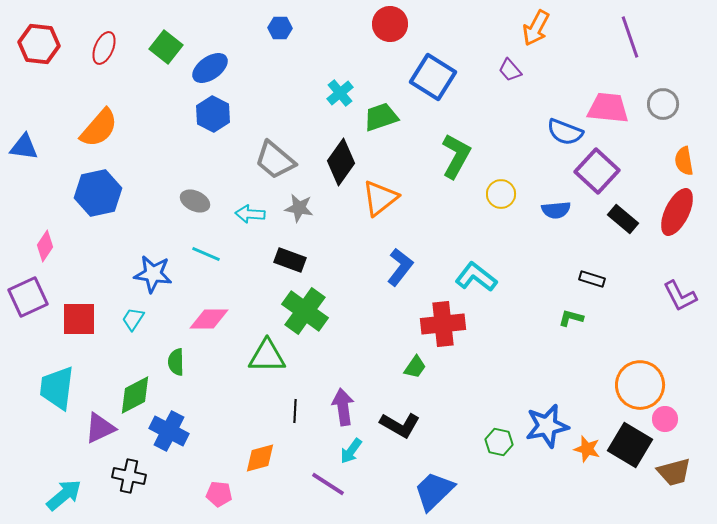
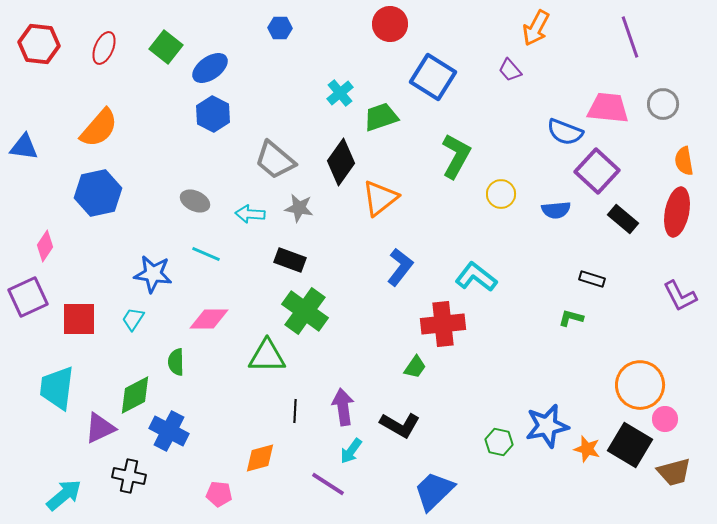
red ellipse at (677, 212): rotated 15 degrees counterclockwise
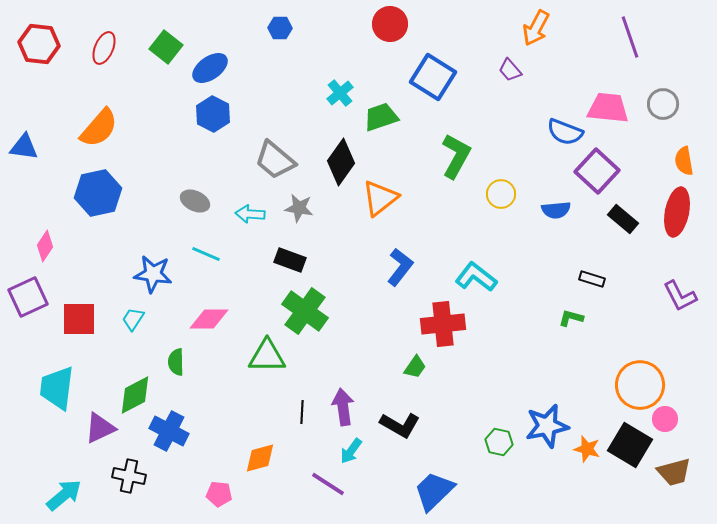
black line at (295, 411): moved 7 px right, 1 px down
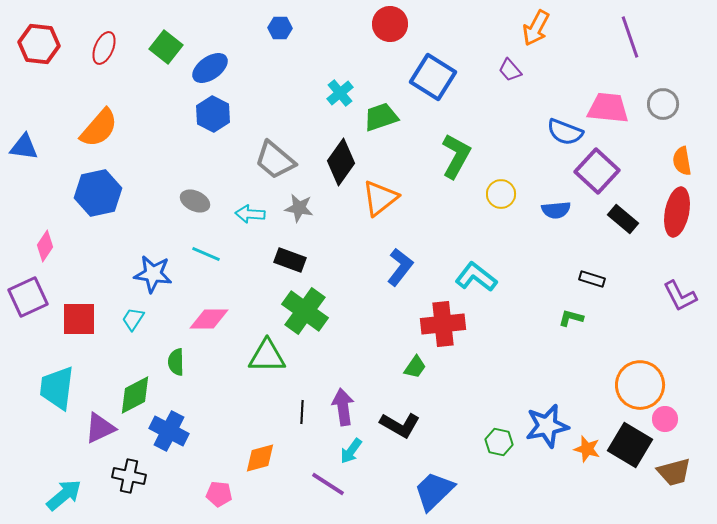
orange semicircle at (684, 161): moved 2 px left
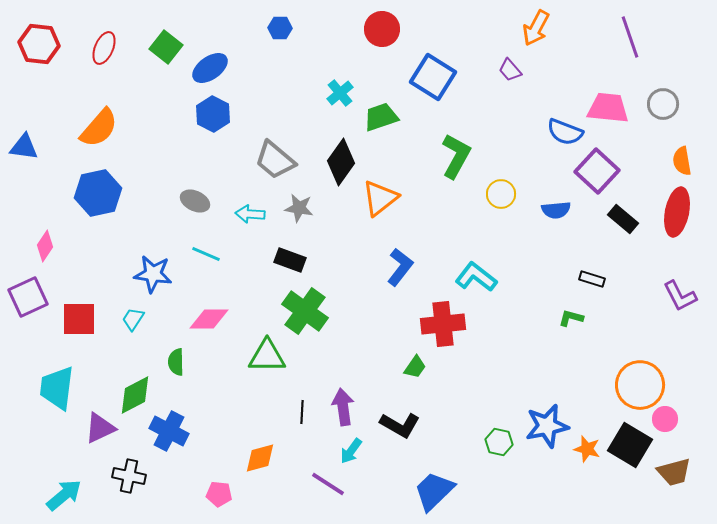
red circle at (390, 24): moved 8 px left, 5 px down
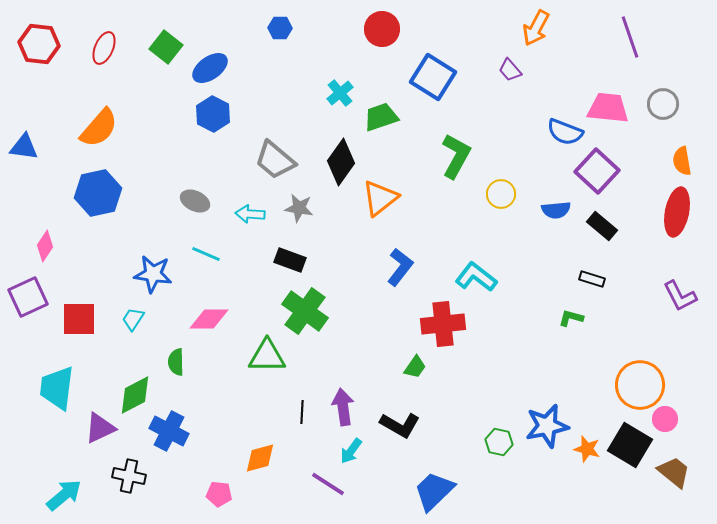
black rectangle at (623, 219): moved 21 px left, 7 px down
brown trapezoid at (674, 472): rotated 126 degrees counterclockwise
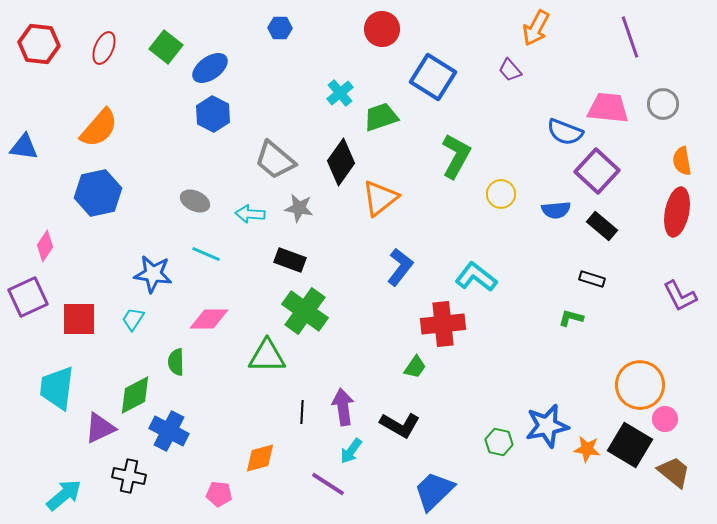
orange star at (587, 449): rotated 8 degrees counterclockwise
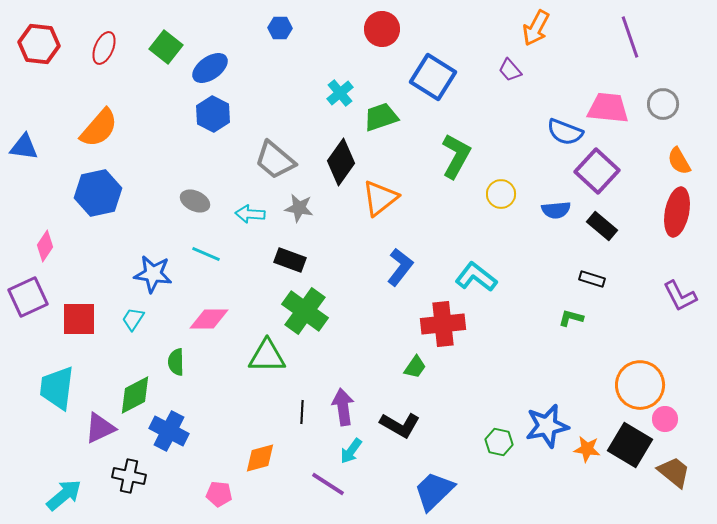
orange semicircle at (682, 161): moved 3 px left; rotated 20 degrees counterclockwise
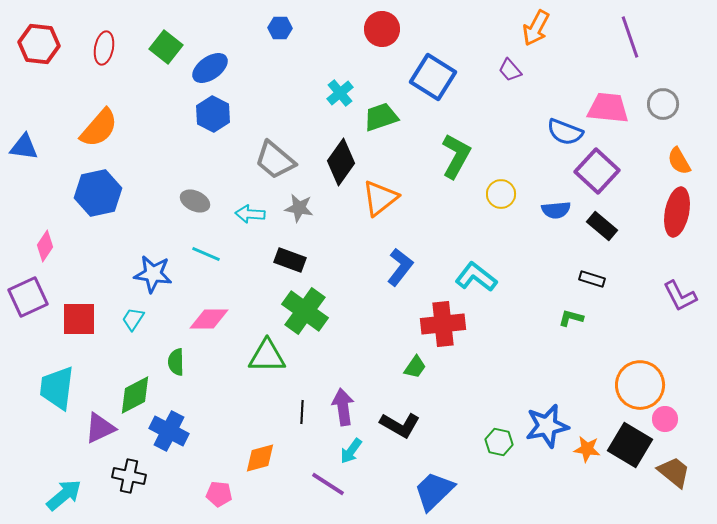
red ellipse at (104, 48): rotated 12 degrees counterclockwise
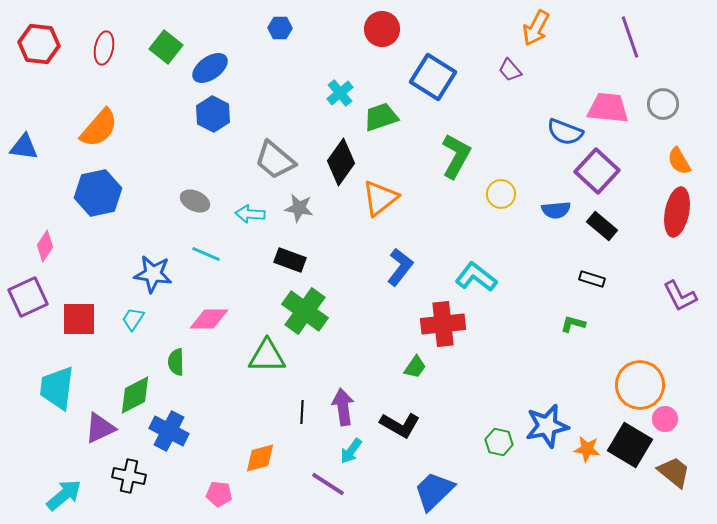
green L-shape at (571, 318): moved 2 px right, 6 px down
